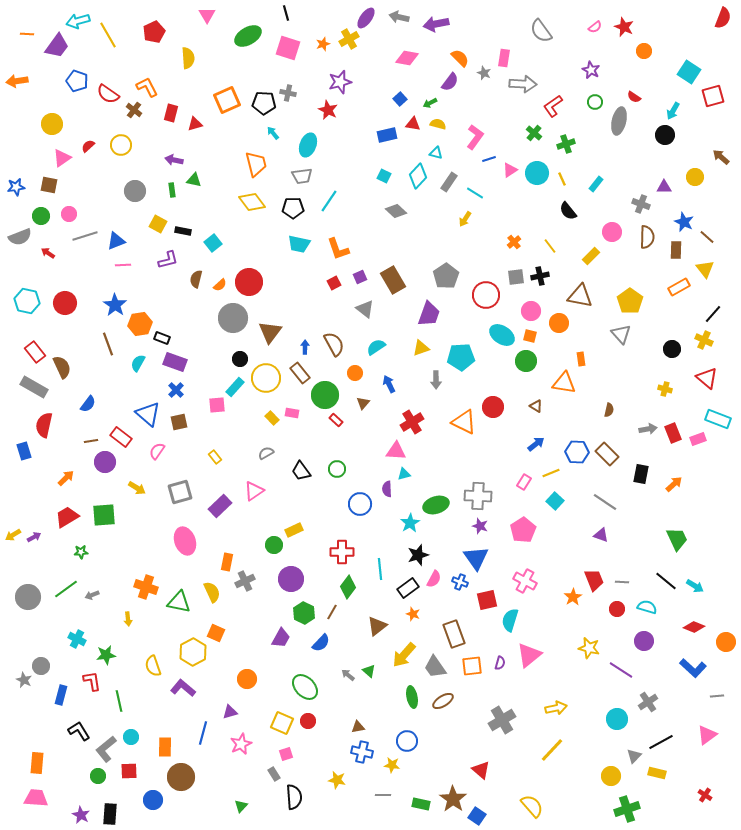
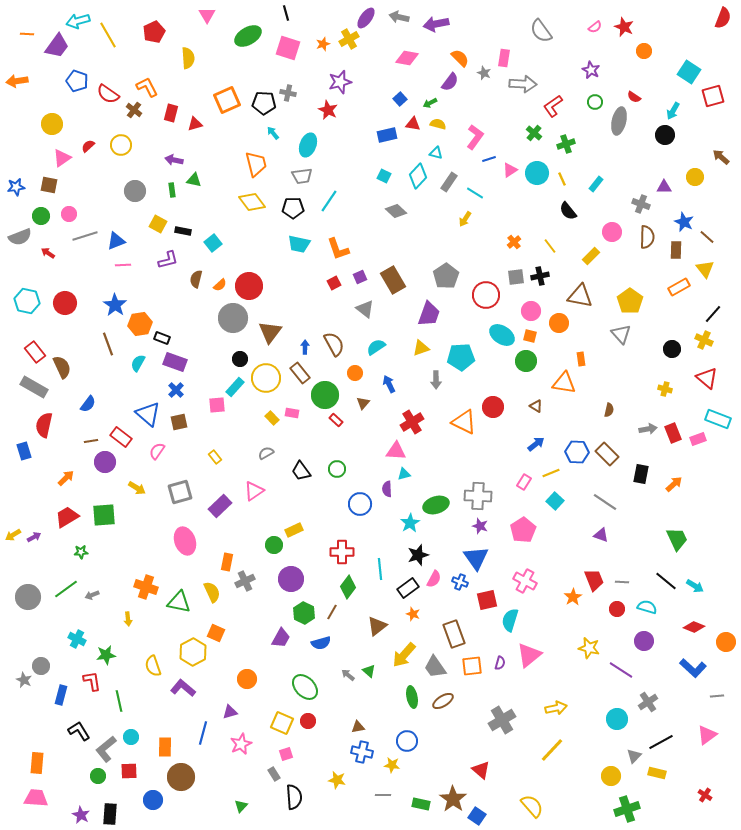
red circle at (249, 282): moved 4 px down
blue semicircle at (321, 643): rotated 30 degrees clockwise
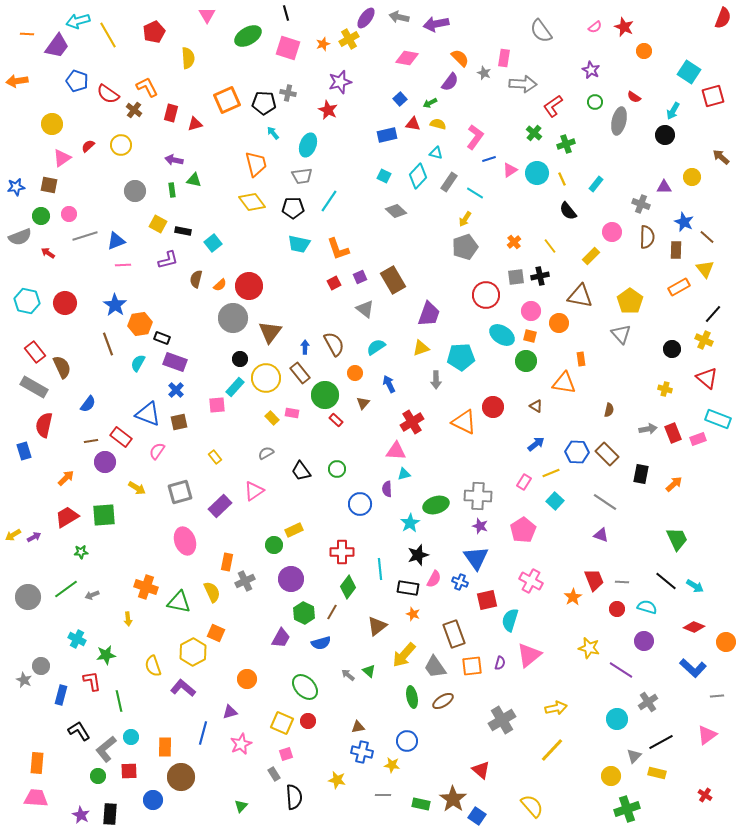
yellow circle at (695, 177): moved 3 px left
gray pentagon at (446, 276): moved 19 px right, 29 px up; rotated 15 degrees clockwise
blue triangle at (148, 414): rotated 20 degrees counterclockwise
pink cross at (525, 581): moved 6 px right
black rectangle at (408, 588): rotated 45 degrees clockwise
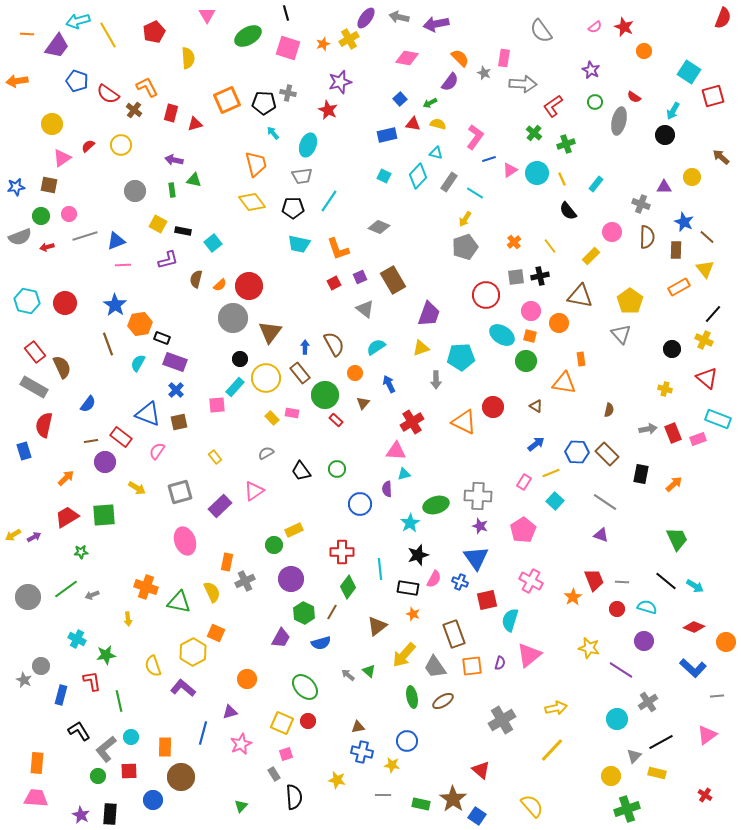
gray diamond at (396, 211): moved 17 px left, 16 px down; rotated 20 degrees counterclockwise
red arrow at (48, 253): moved 1 px left, 6 px up; rotated 48 degrees counterclockwise
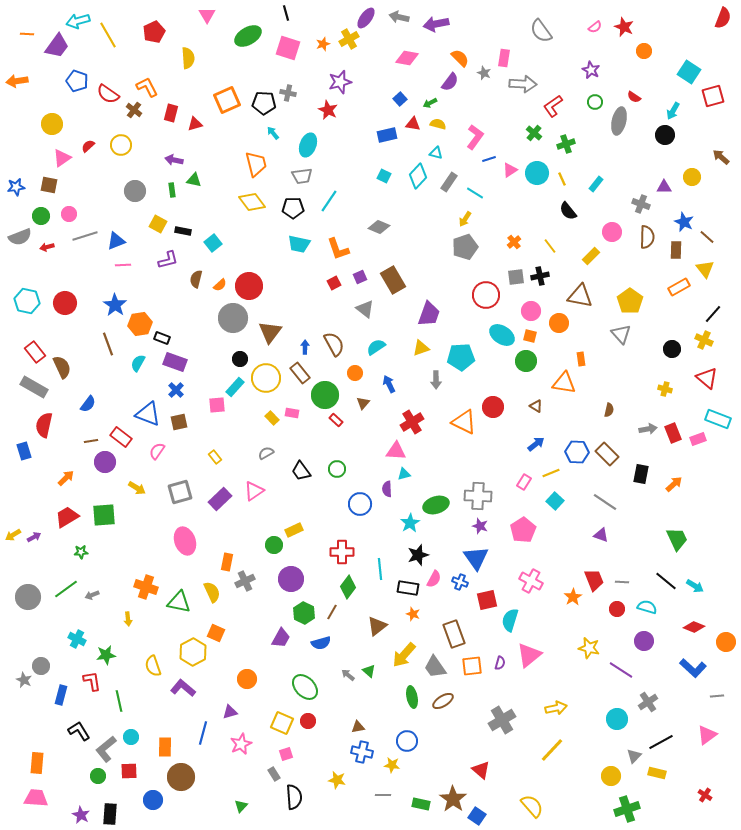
purple rectangle at (220, 506): moved 7 px up
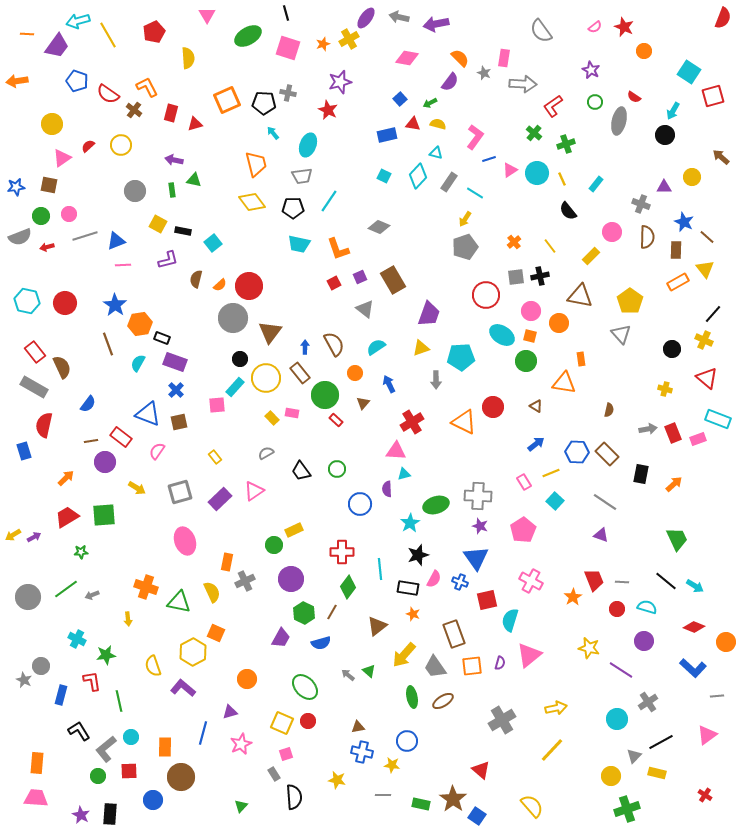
orange rectangle at (679, 287): moved 1 px left, 5 px up
pink rectangle at (524, 482): rotated 63 degrees counterclockwise
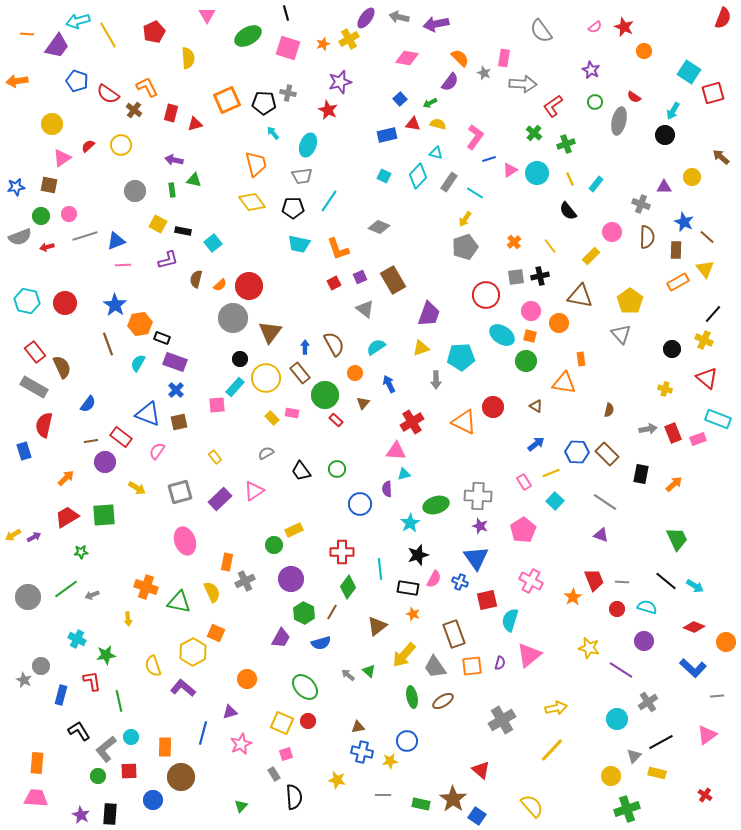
red square at (713, 96): moved 3 px up
yellow line at (562, 179): moved 8 px right
yellow star at (392, 765): moved 2 px left, 4 px up; rotated 14 degrees counterclockwise
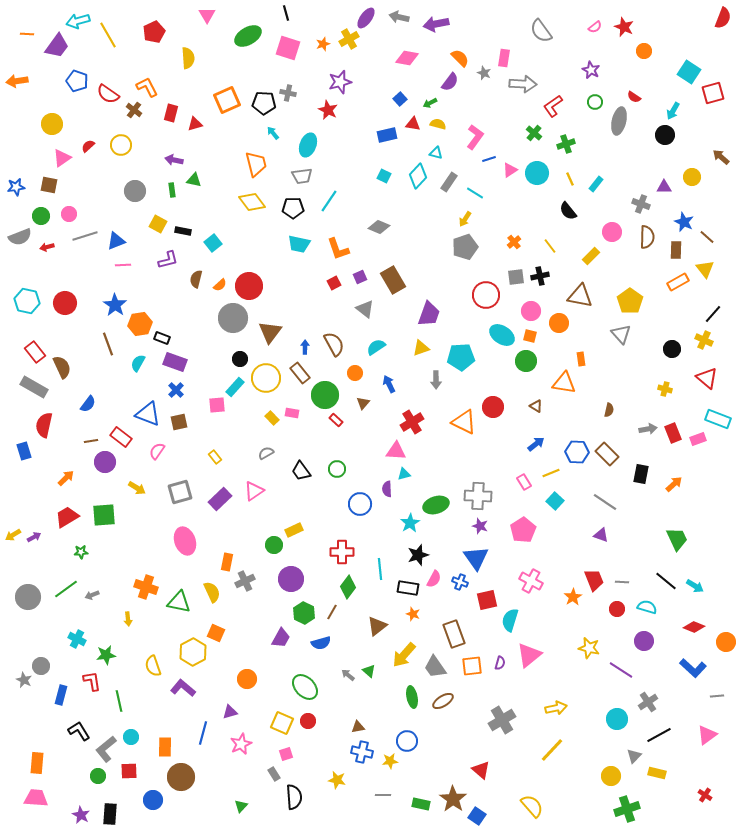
black line at (661, 742): moved 2 px left, 7 px up
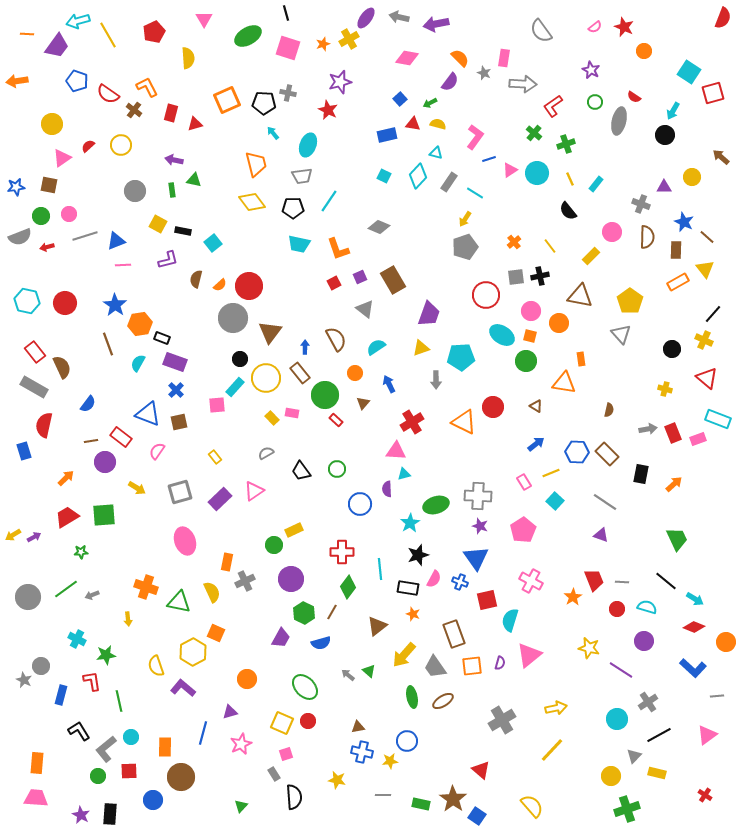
pink triangle at (207, 15): moved 3 px left, 4 px down
brown semicircle at (334, 344): moved 2 px right, 5 px up
cyan arrow at (695, 586): moved 13 px down
yellow semicircle at (153, 666): moved 3 px right
